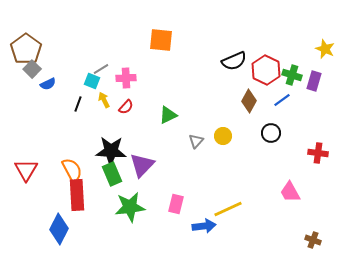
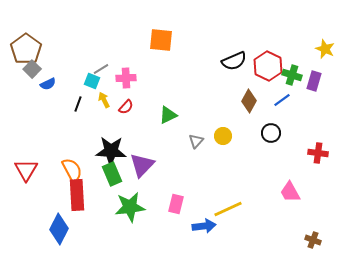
red hexagon: moved 2 px right, 4 px up
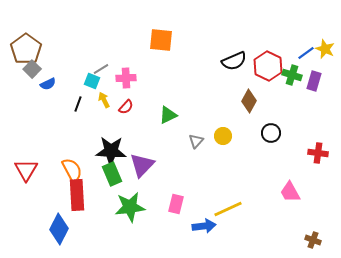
blue line: moved 24 px right, 47 px up
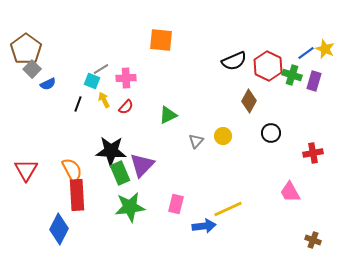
red cross: moved 5 px left; rotated 18 degrees counterclockwise
green rectangle: moved 8 px right, 1 px up
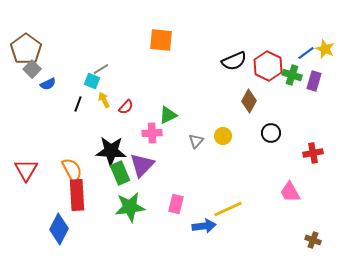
pink cross: moved 26 px right, 55 px down
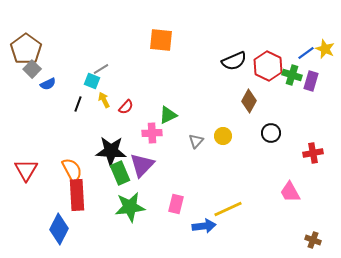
purple rectangle: moved 3 px left
